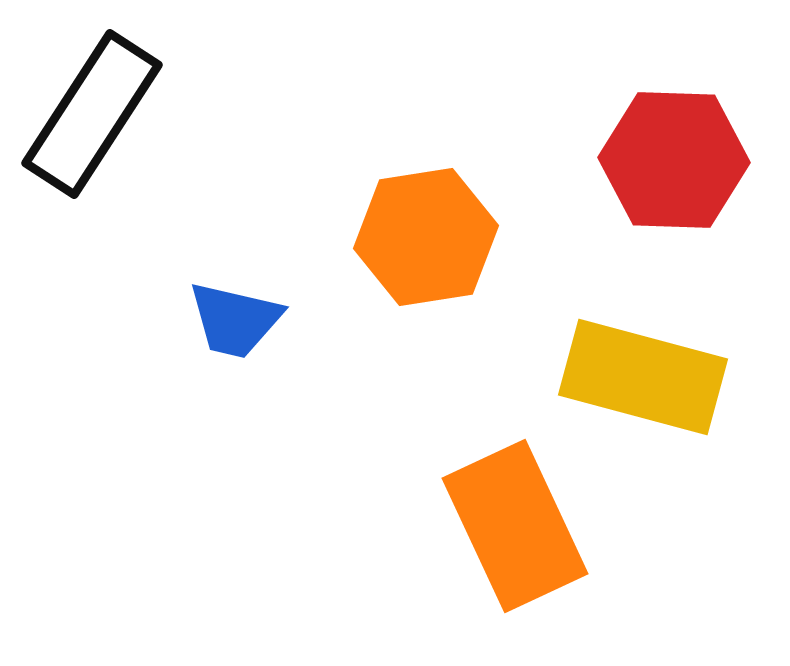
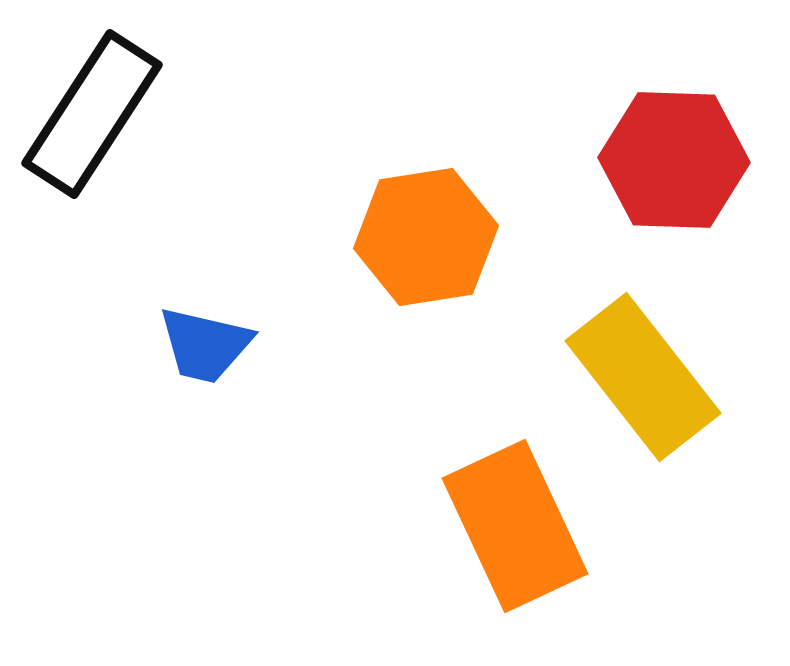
blue trapezoid: moved 30 px left, 25 px down
yellow rectangle: rotated 37 degrees clockwise
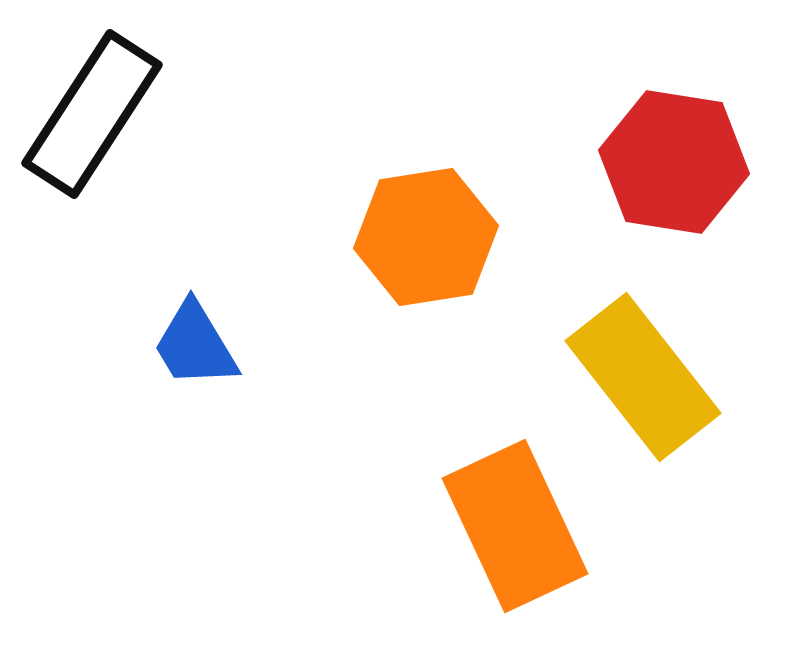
red hexagon: moved 2 px down; rotated 7 degrees clockwise
blue trapezoid: moved 10 px left; rotated 46 degrees clockwise
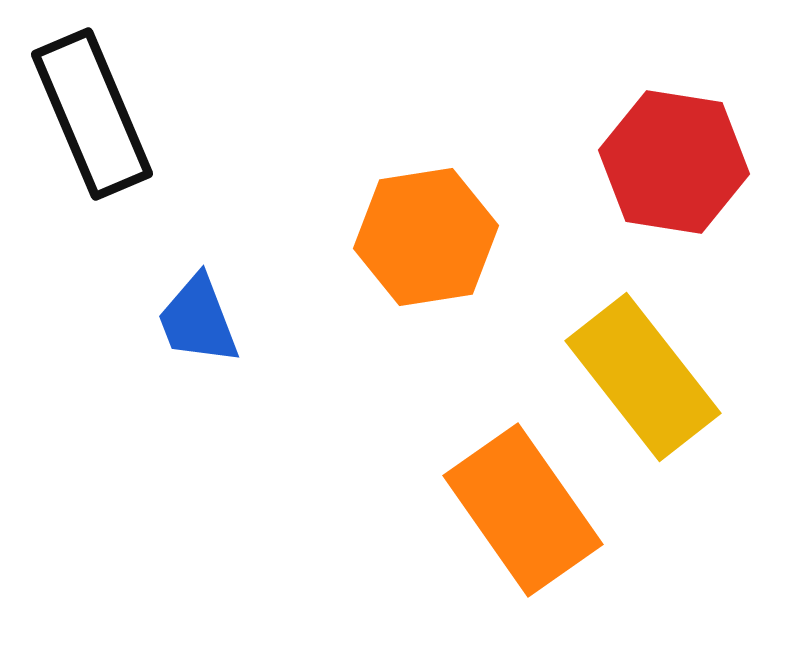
black rectangle: rotated 56 degrees counterclockwise
blue trapezoid: moved 3 px right, 25 px up; rotated 10 degrees clockwise
orange rectangle: moved 8 px right, 16 px up; rotated 10 degrees counterclockwise
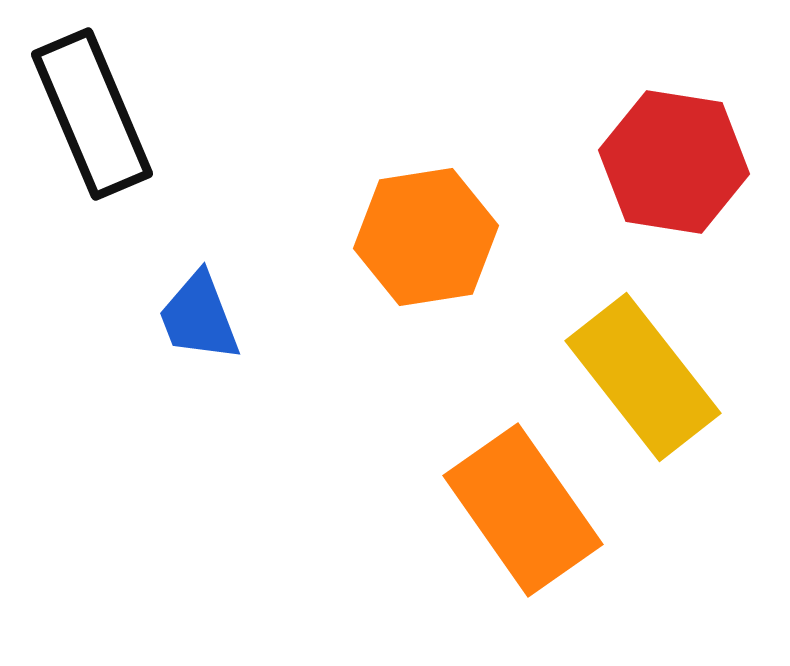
blue trapezoid: moved 1 px right, 3 px up
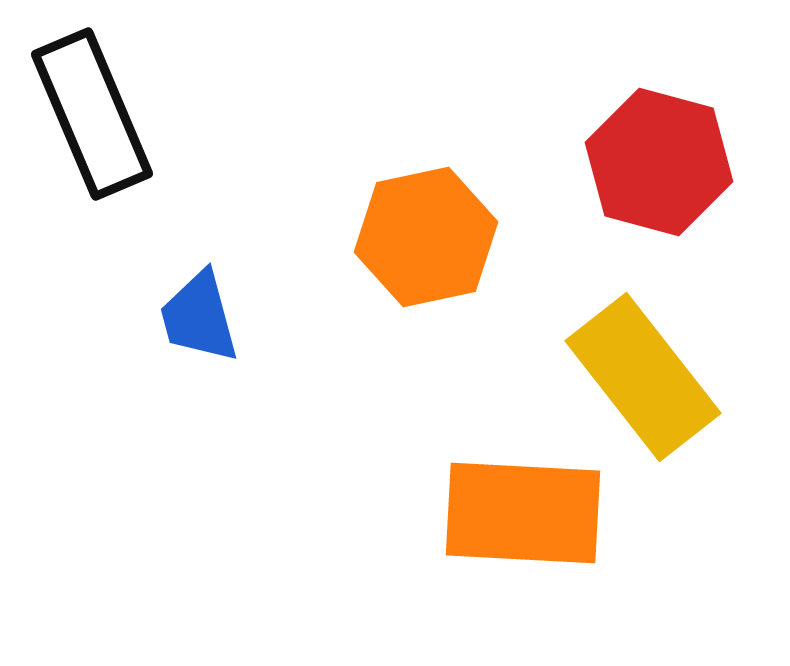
red hexagon: moved 15 px left; rotated 6 degrees clockwise
orange hexagon: rotated 3 degrees counterclockwise
blue trapezoid: rotated 6 degrees clockwise
orange rectangle: moved 3 px down; rotated 52 degrees counterclockwise
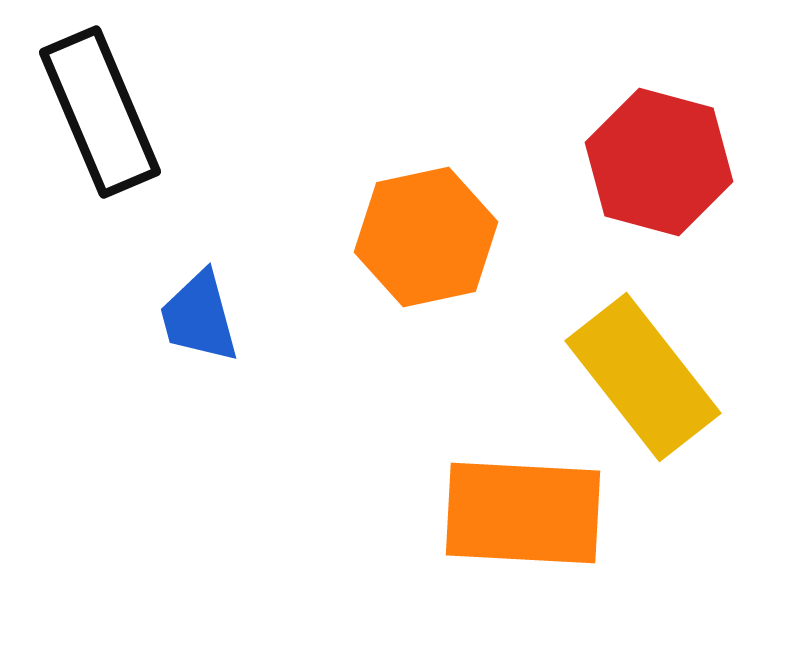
black rectangle: moved 8 px right, 2 px up
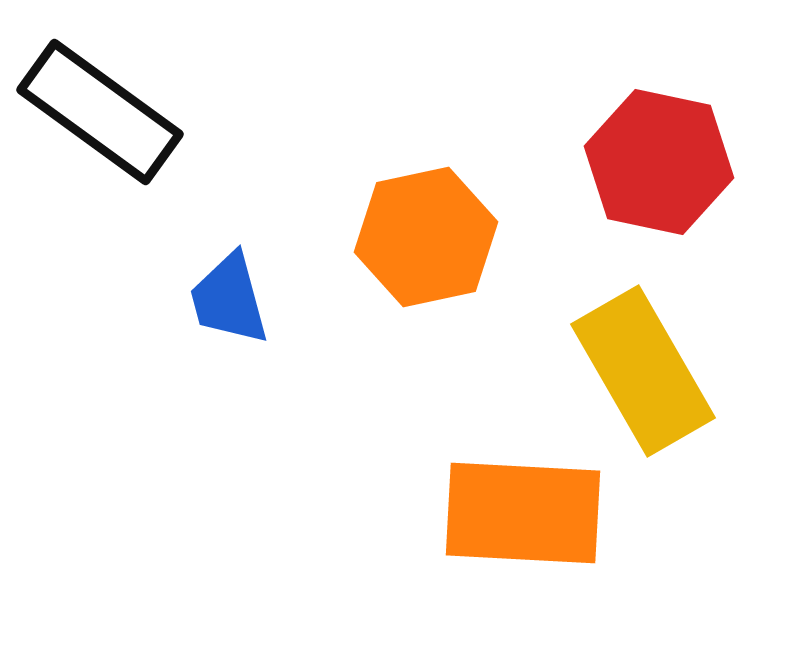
black rectangle: rotated 31 degrees counterclockwise
red hexagon: rotated 3 degrees counterclockwise
blue trapezoid: moved 30 px right, 18 px up
yellow rectangle: moved 6 px up; rotated 8 degrees clockwise
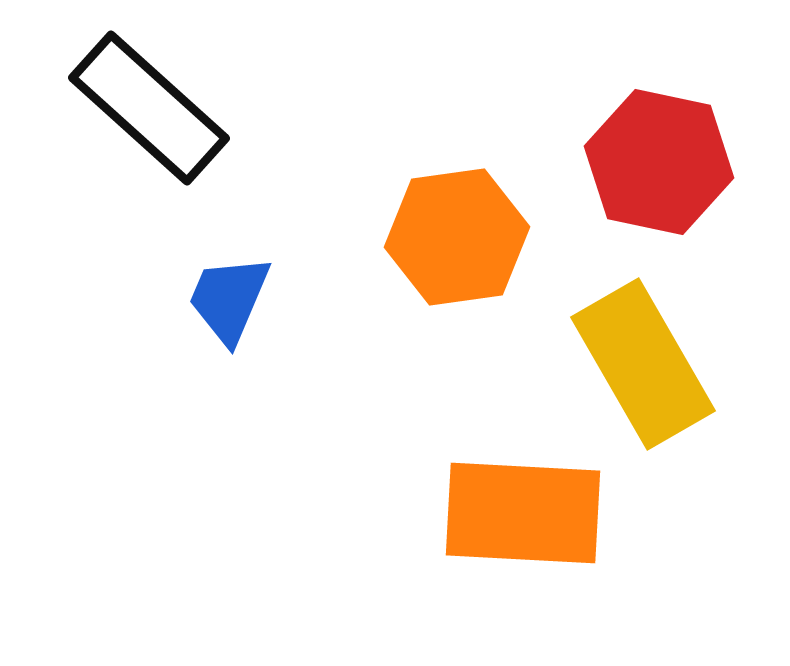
black rectangle: moved 49 px right, 4 px up; rotated 6 degrees clockwise
orange hexagon: moved 31 px right; rotated 4 degrees clockwise
blue trapezoid: rotated 38 degrees clockwise
yellow rectangle: moved 7 px up
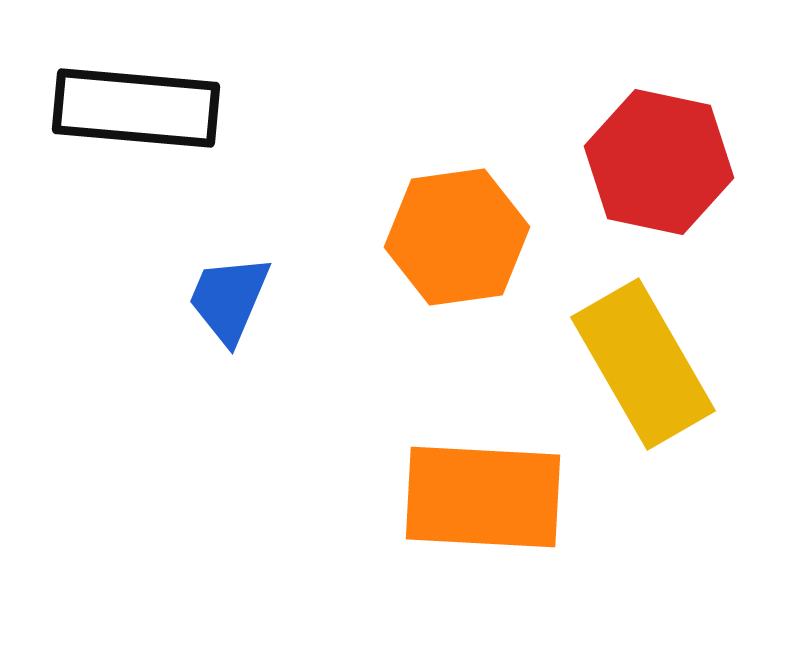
black rectangle: moved 13 px left; rotated 37 degrees counterclockwise
orange rectangle: moved 40 px left, 16 px up
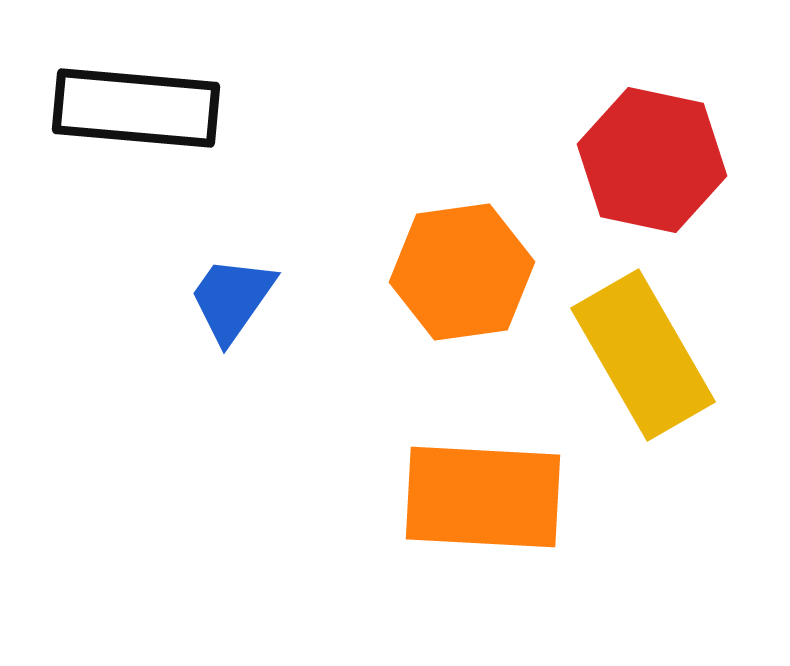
red hexagon: moved 7 px left, 2 px up
orange hexagon: moved 5 px right, 35 px down
blue trapezoid: moved 3 px right; rotated 12 degrees clockwise
yellow rectangle: moved 9 px up
